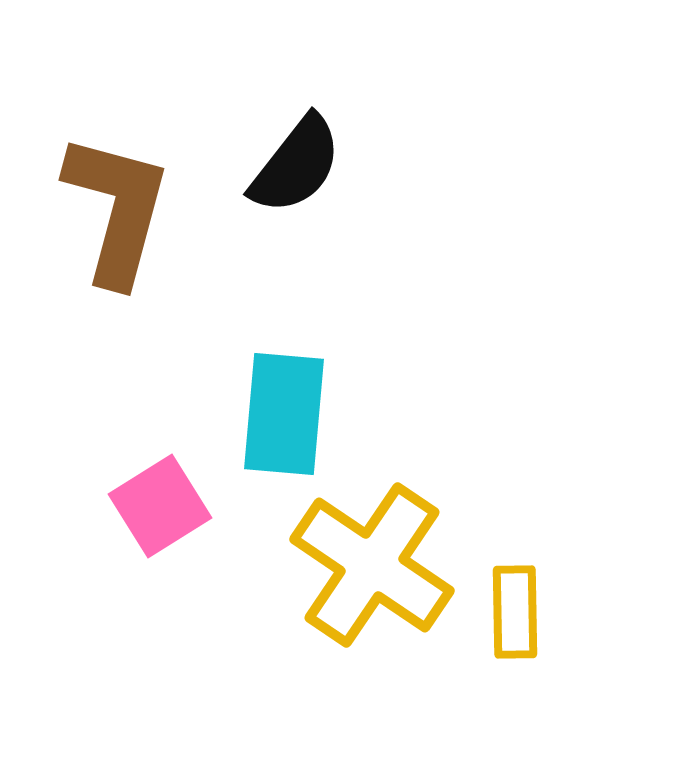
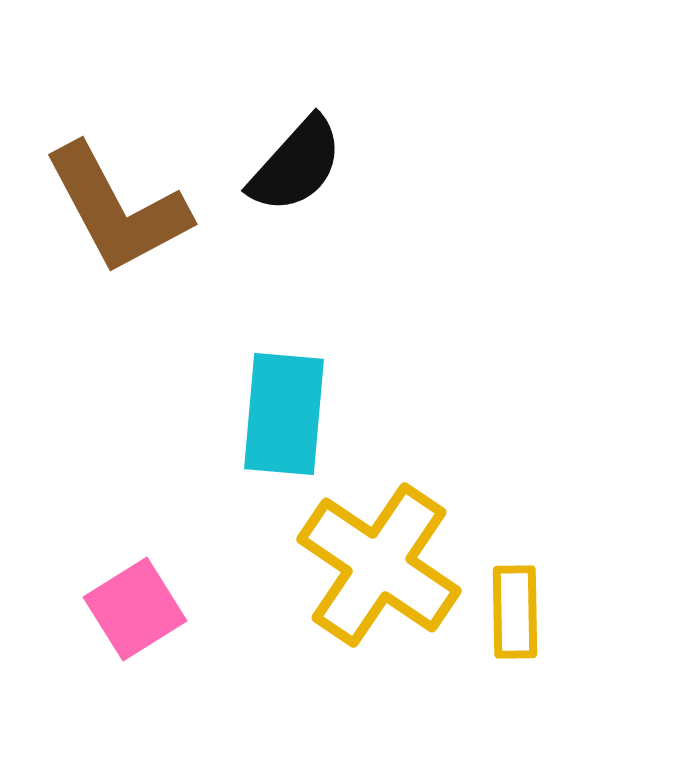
black semicircle: rotated 4 degrees clockwise
brown L-shape: rotated 137 degrees clockwise
pink square: moved 25 px left, 103 px down
yellow cross: moved 7 px right
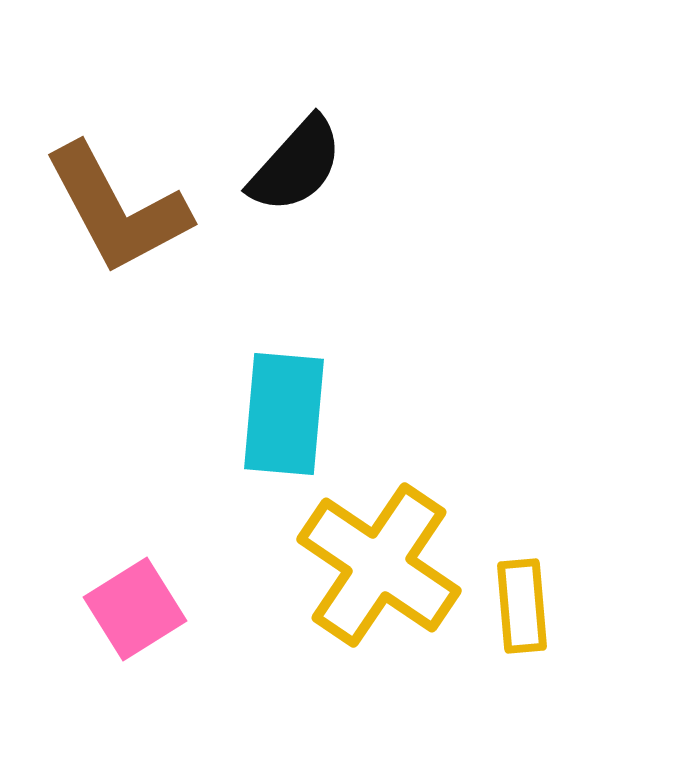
yellow rectangle: moved 7 px right, 6 px up; rotated 4 degrees counterclockwise
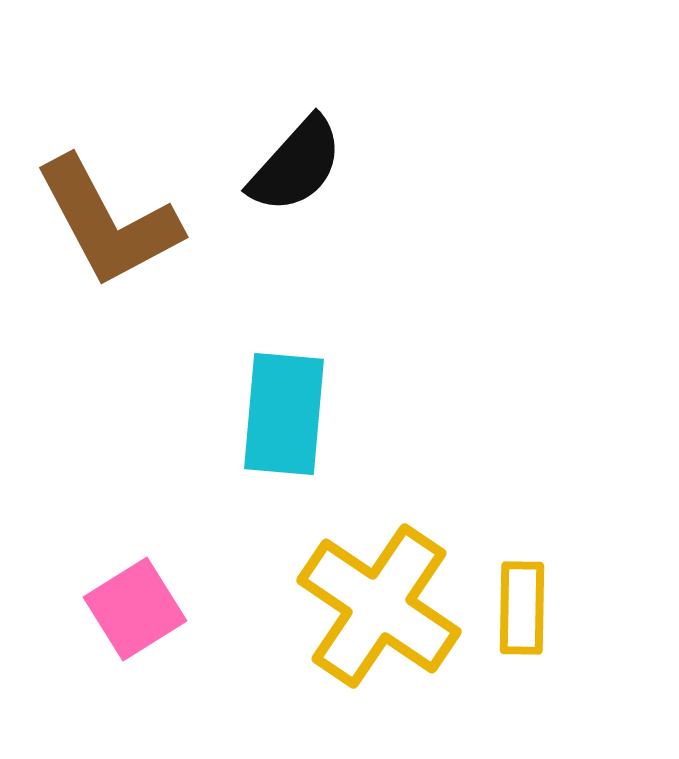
brown L-shape: moved 9 px left, 13 px down
yellow cross: moved 41 px down
yellow rectangle: moved 2 px down; rotated 6 degrees clockwise
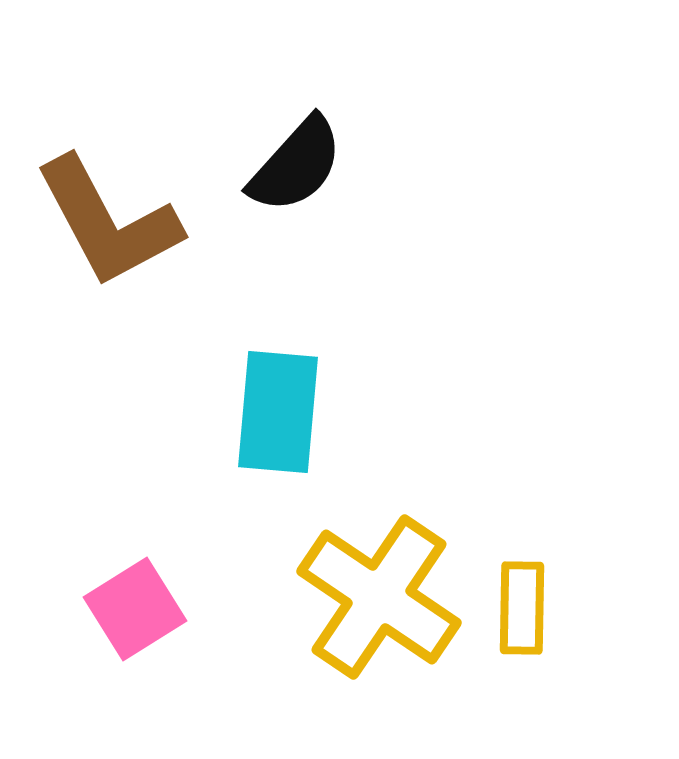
cyan rectangle: moved 6 px left, 2 px up
yellow cross: moved 9 px up
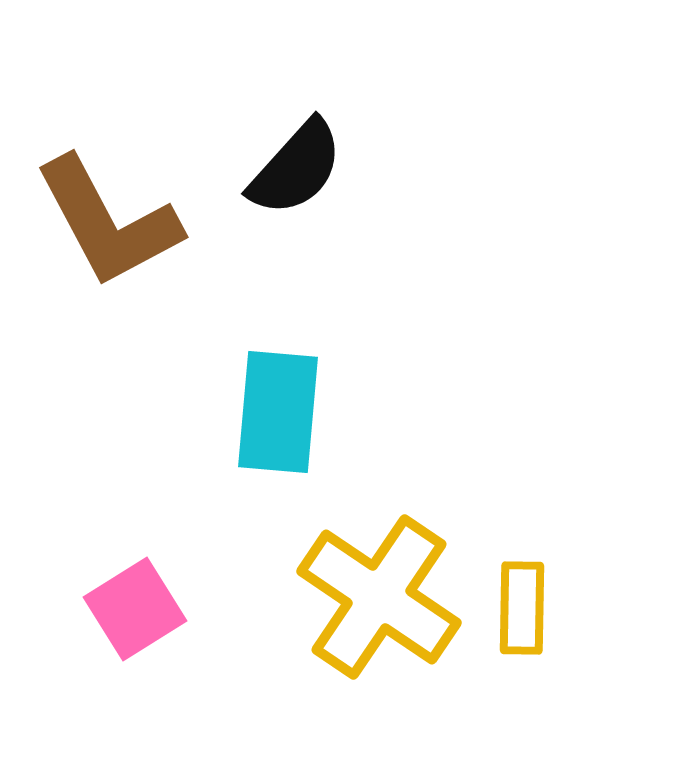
black semicircle: moved 3 px down
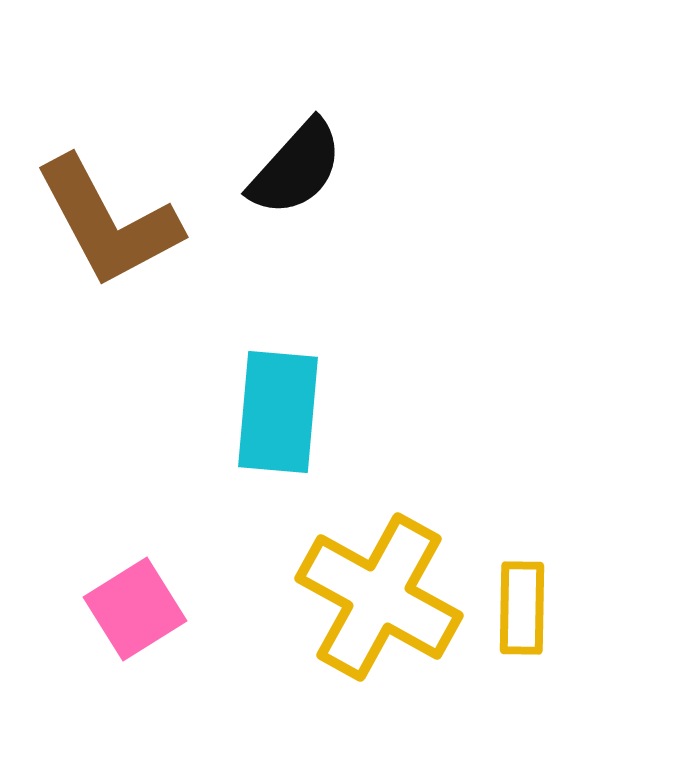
yellow cross: rotated 5 degrees counterclockwise
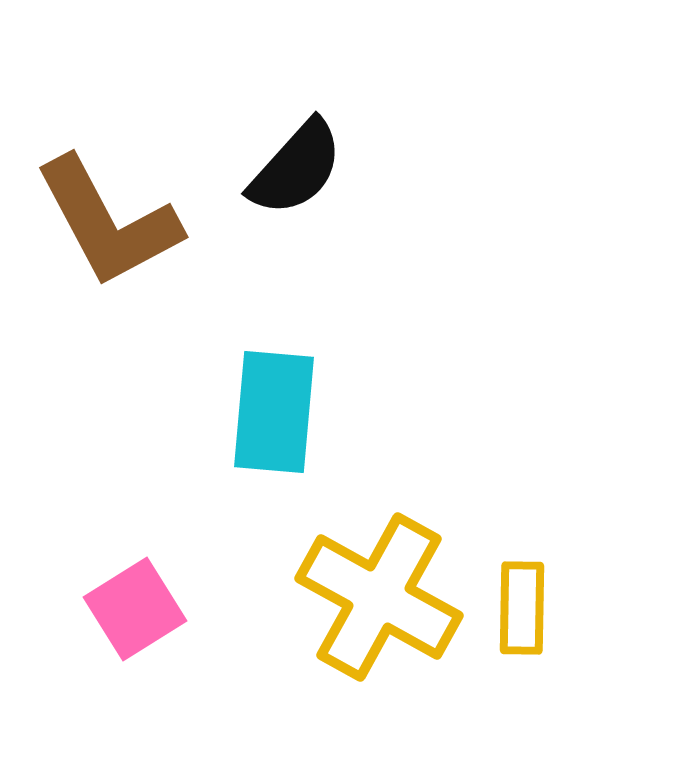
cyan rectangle: moved 4 px left
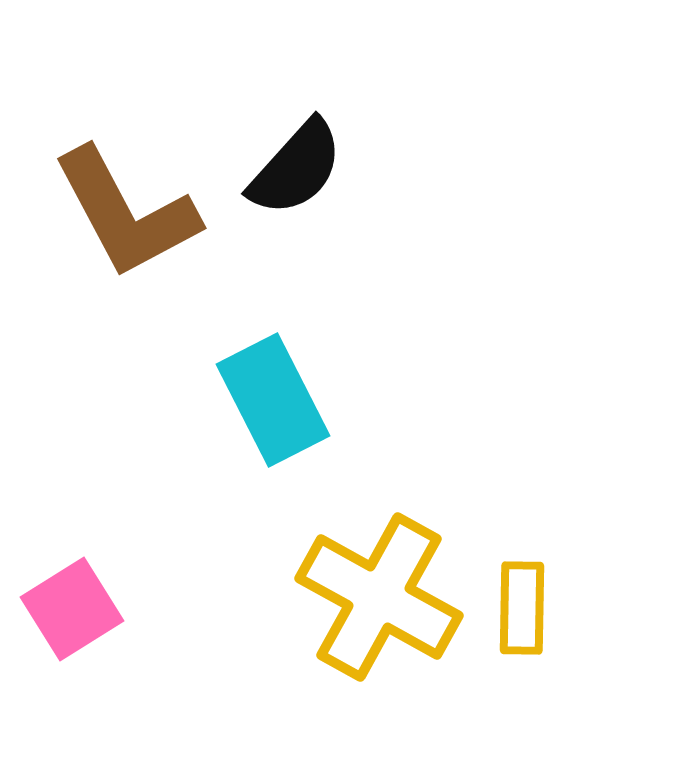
brown L-shape: moved 18 px right, 9 px up
cyan rectangle: moved 1 px left, 12 px up; rotated 32 degrees counterclockwise
pink square: moved 63 px left
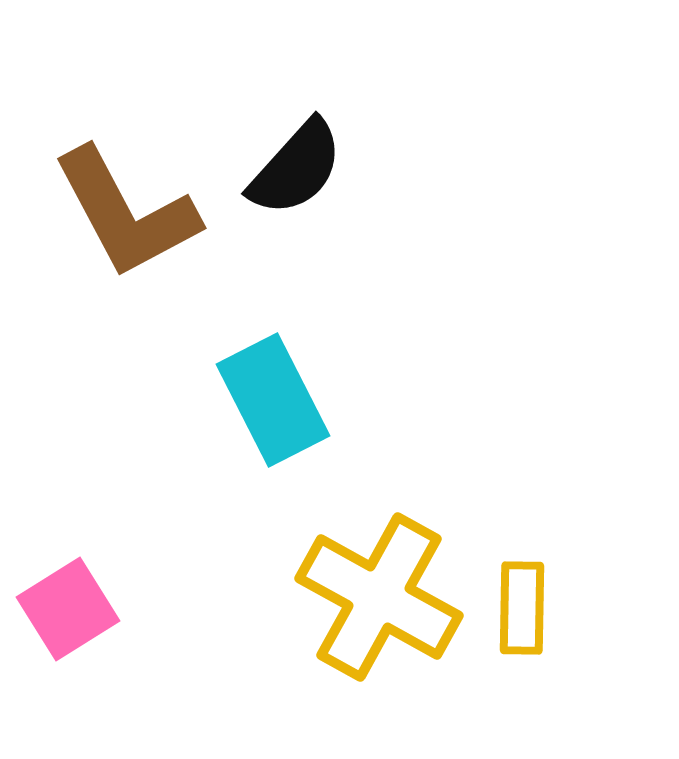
pink square: moved 4 px left
